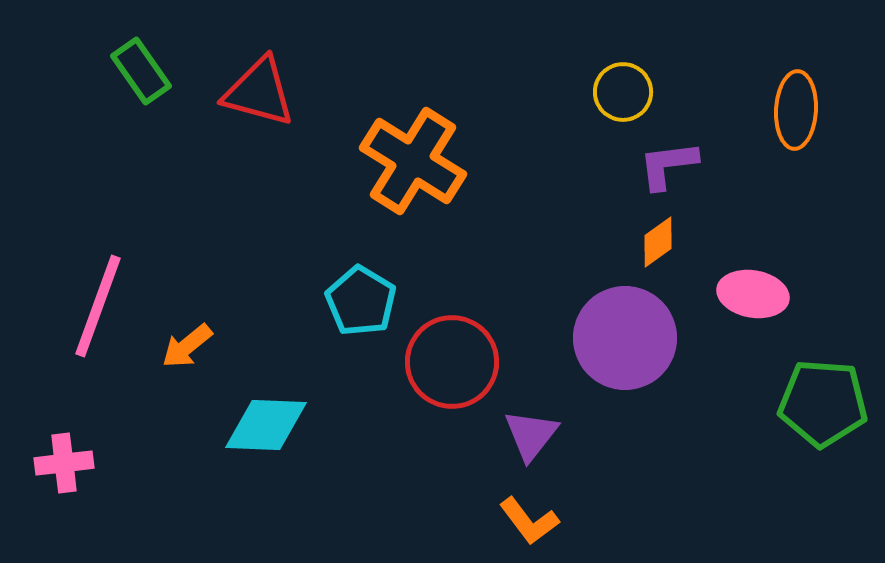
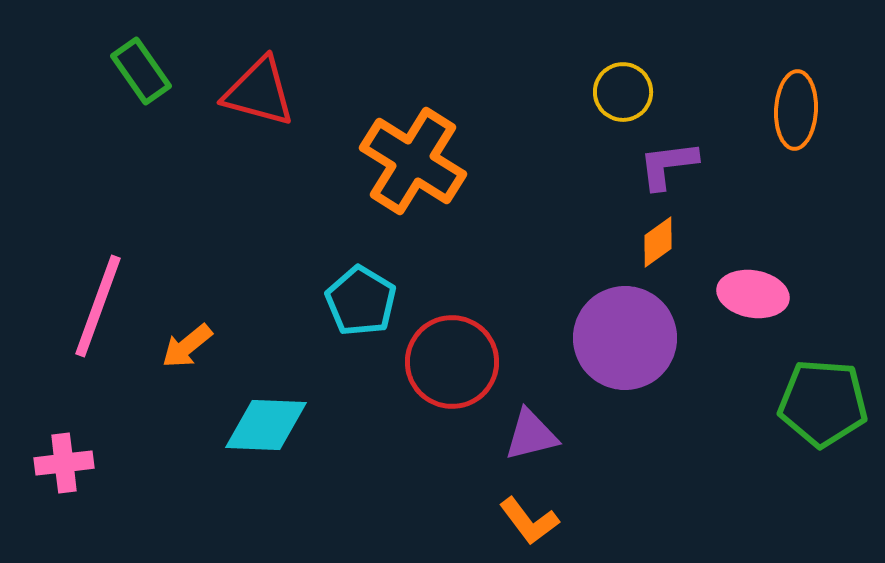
purple triangle: rotated 38 degrees clockwise
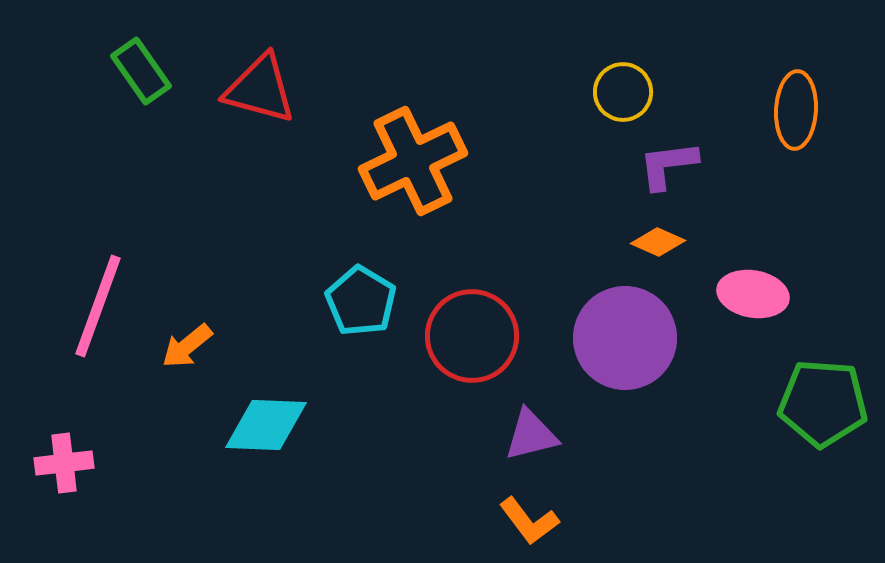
red triangle: moved 1 px right, 3 px up
orange cross: rotated 32 degrees clockwise
orange diamond: rotated 60 degrees clockwise
red circle: moved 20 px right, 26 px up
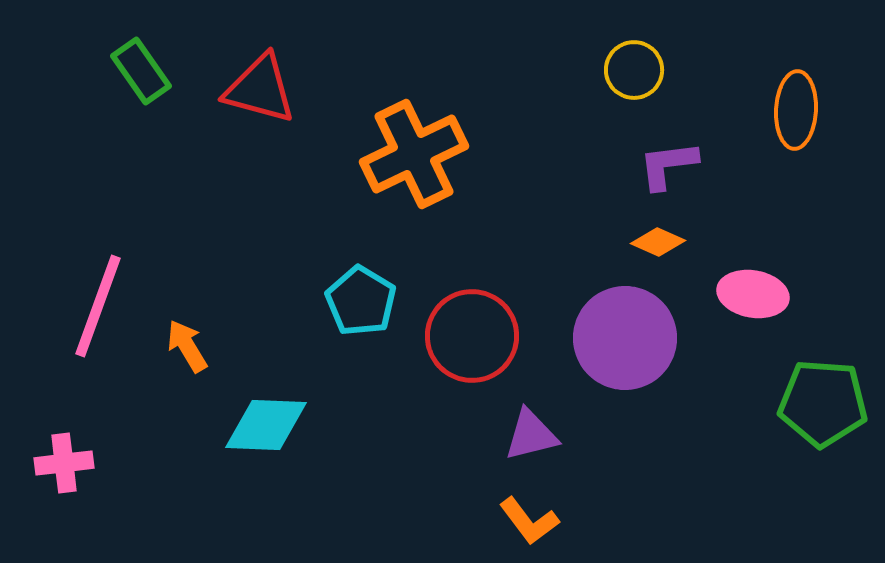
yellow circle: moved 11 px right, 22 px up
orange cross: moved 1 px right, 7 px up
orange arrow: rotated 98 degrees clockwise
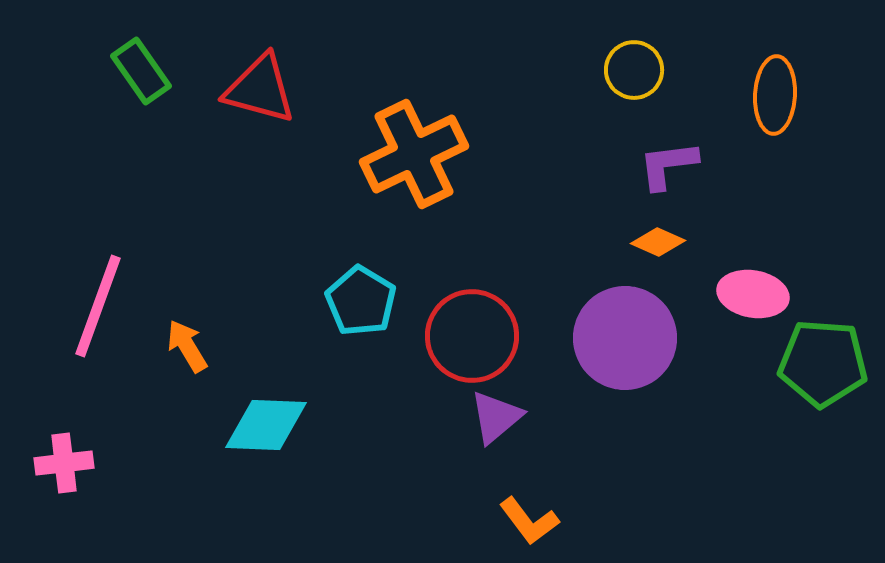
orange ellipse: moved 21 px left, 15 px up
green pentagon: moved 40 px up
purple triangle: moved 35 px left, 18 px up; rotated 26 degrees counterclockwise
